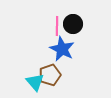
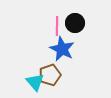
black circle: moved 2 px right, 1 px up
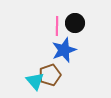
blue star: moved 2 px right, 1 px down; rotated 25 degrees clockwise
cyan triangle: moved 1 px up
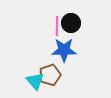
black circle: moved 4 px left
blue star: rotated 20 degrees clockwise
